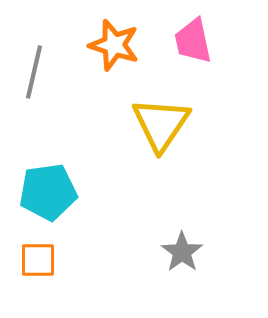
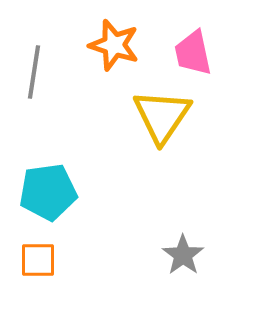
pink trapezoid: moved 12 px down
gray line: rotated 4 degrees counterclockwise
yellow triangle: moved 1 px right, 8 px up
gray star: moved 1 px right, 3 px down
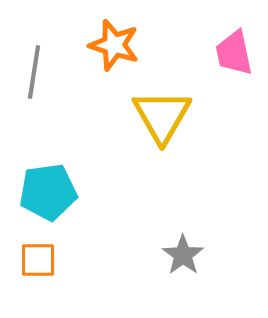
pink trapezoid: moved 41 px right
yellow triangle: rotated 4 degrees counterclockwise
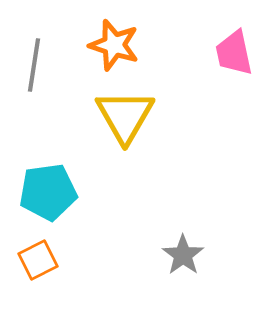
gray line: moved 7 px up
yellow triangle: moved 37 px left
orange square: rotated 27 degrees counterclockwise
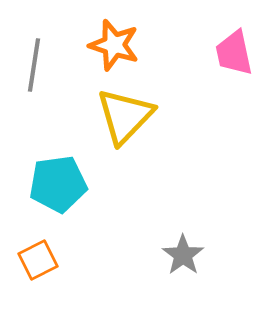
yellow triangle: rotated 14 degrees clockwise
cyan pentagon: moved 10 px right, 8 px up
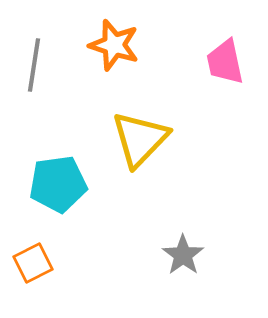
pink trapezoid: moved 9 px left, 9 px down
yellow triangle: moved 15 px right, 23 px down
orange square: moved 5 px left, 3 px down
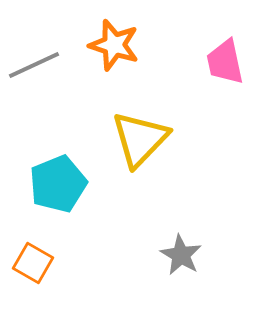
gray line: rotated 56 degrees clockwise
cyan pentagon: rotated 14 degrees counterclockwise
gray star: moved 2 px left; rotated 6 degrees counterclockwise
orange square: rotated 33 degrees counterclockwise
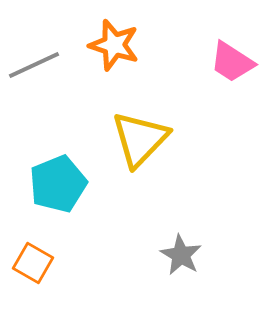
pink trapezoid: moved 7 px right; rotated 45 degrees counterclockwise
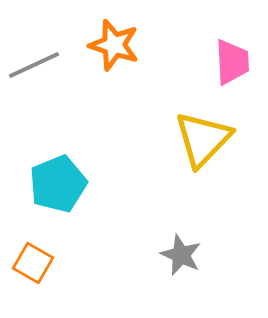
pink trapezoid: rotated 126 degrees counterclockwise
yellow triangle: moved 63 px right
gray star: rotated 6 degrees counterclockwise
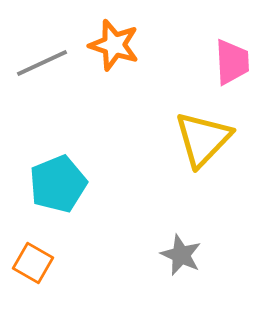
gray line: moved 8 px right, 2 px up
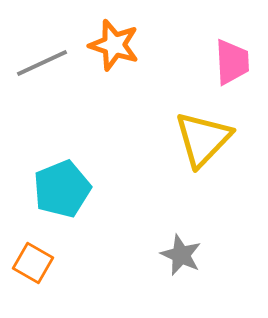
cyan pentagon: moved 4 px right, 5 px down
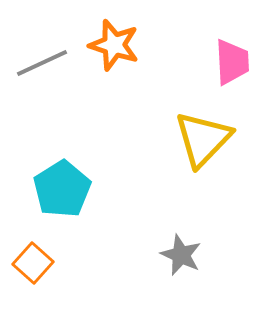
cyan pentagon: rotated 10 degrees counterclockwise
orange square: rotated 12 degrees clockwise
